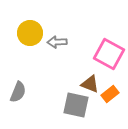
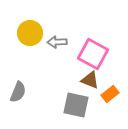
pink square: moved 16 px left
brown triangle: moved 4 px up
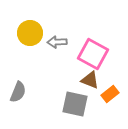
gray square: moved 1 px left, 1 px up
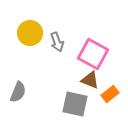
gray arrow: rotated 108 degrees counterclockwise
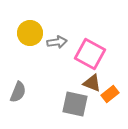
gray arrow: rotated 78 degrees counterclockwise
pink square: moved 3 px left
brown triangle: moved 2 px right, 3 px down
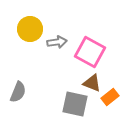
yellow circle: moved 4 px up
pink square: moved 2 px up
orange rectangle: moved 3 px down
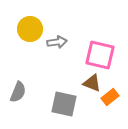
pink square: moved 10 px right, 3 px down; rotated 16 degrees counterclockwise
gray square: moved 11 px left
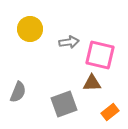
gray arrow: moved 12 px right
brown triangle: rotated 24 degrees counterclockwise
orange rectangle: moved 15 px down
gray square: rotated 32 degrees counterclockwise
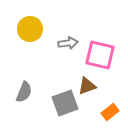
gray arrow: moved 1 px left, 1 px down
brown triangle: moved 5 px left, 3 px down; rotated 18 degrees counterclockwise
gray semicircle: moved 6 px right
gray square: moved 1 px right, 1 px up
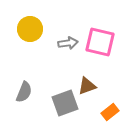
pink square: moved 13 px up
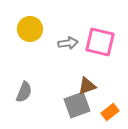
gray square: moved 12 px right, 2 px down
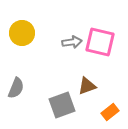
yellow circle: moved 8 px left, 4 px down
gray arrow: moved 4 px right, 1 px up
gray semicircle: moved 8 px left, 4 px up
gray square: moved 15 px left
